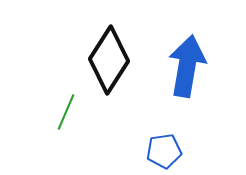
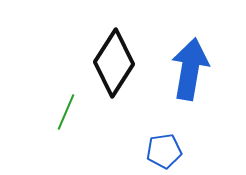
black diamond: moved 5 px right, 3 px down
blue arrow: moved 3 px right, 3 px down
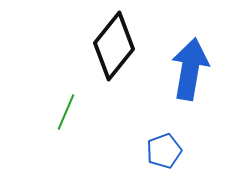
black diamond: moved 17 px up; rotated 6 degrees clockwise
blue pentagon: rotated 12 degrees counterclockwise
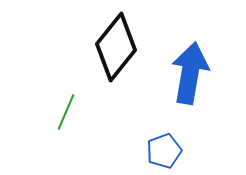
black diamond: moved 2 px right, 1 px down
blue arrow: moved 4 px down
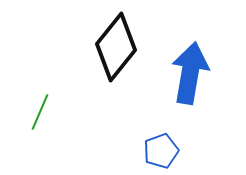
green line: moved 26 px left
blue pentagon: moved 3 px left
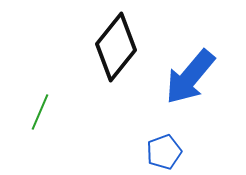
blue arrow: moved 4 px down; rotated 150 degrees counterclockwise
blue pentagon: moved 3 px right, 1 px down
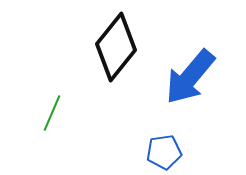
green line: moved 12 px right, 1 px down
blue pentagon: rotated 12 degrees clockwise
